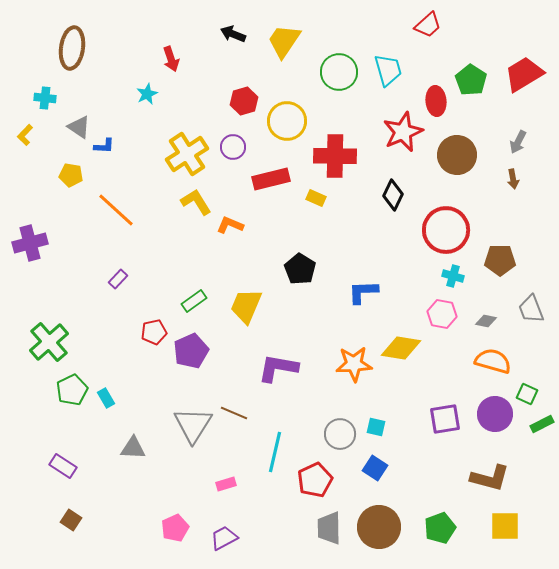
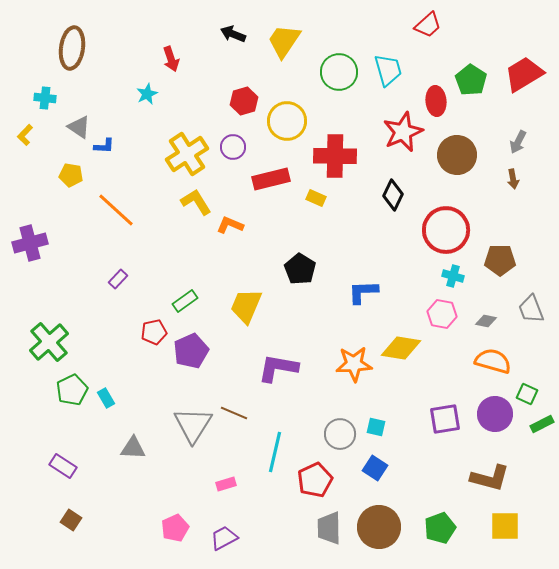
green rectangle at (194, 301): moved 9 px left
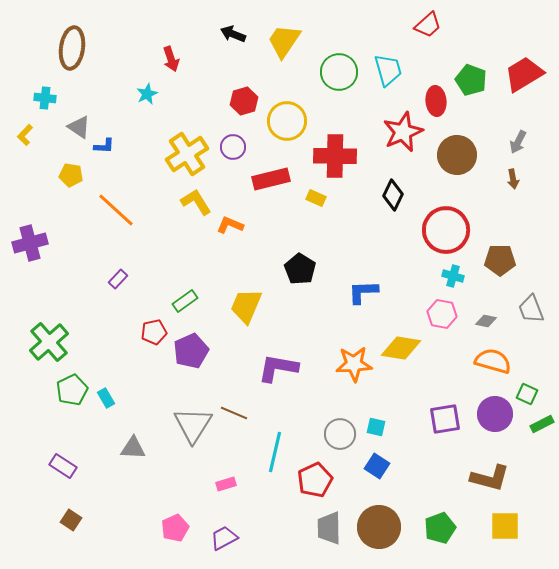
green pentagon at (471, 80): rotated 12 degrees counterclockwise
blue square at (375, 468): moved 2 px right, 2 px up
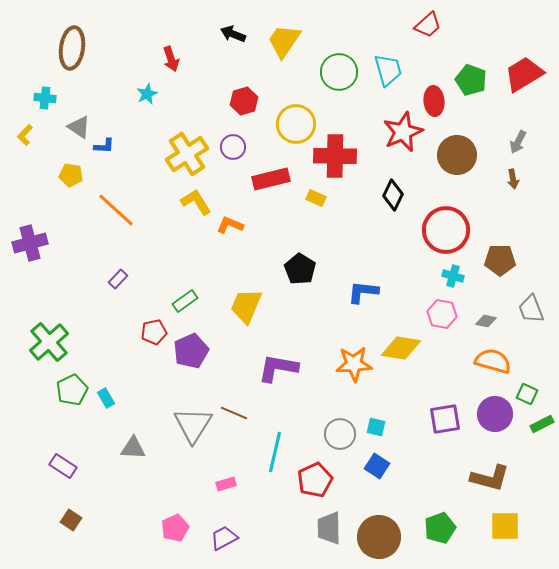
red ellipse at (436, 101): moved 2 px left
yellow circle at (287, 121): moved 9 px right, 3 px down
blue L-shape at (363, 292): rotated 8 degrees clockwise
brown circle at (379, 527): moved 10 px down
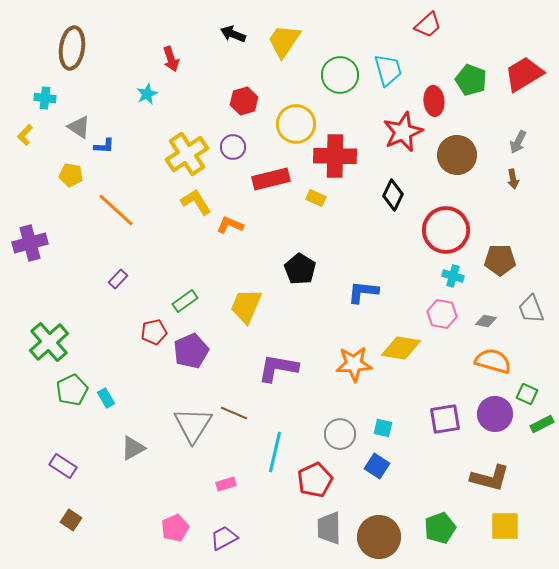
green circle at (339, 72): moved 1 px right, 3 px down
cyan square at (376, 427): moved 7 px right, 1 px down
gray triangle at (133, 448): rotated 32 degrees counterclockwise
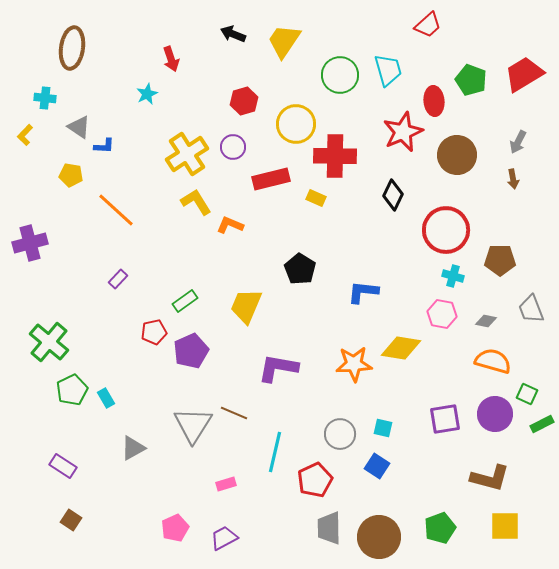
green cross at (49, 342): rotated 9 degrees counterclockwise
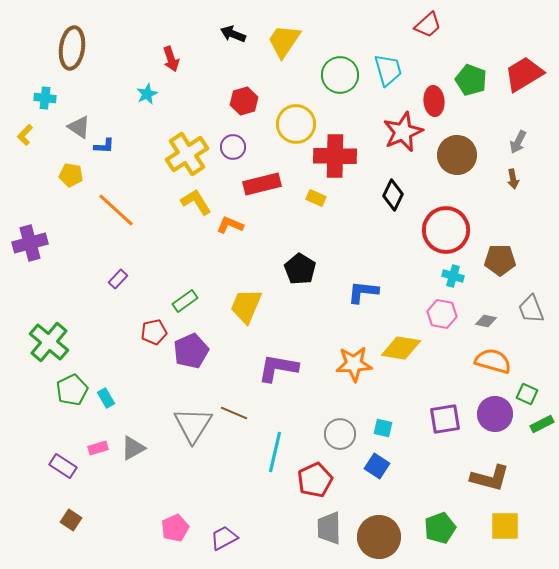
red rectangle at (271, 179): moved 9 px left, 5 px down
pink rectangle at (226, 484): moved 128 px left, 36 px up
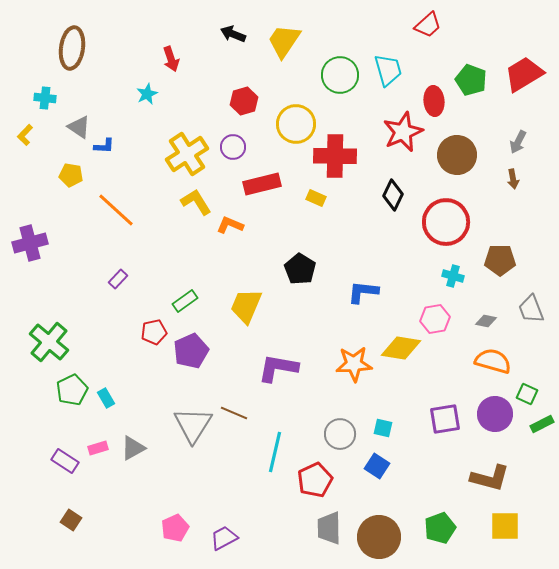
red circle at (446, 230): moved 8 px up
pink hexagon at (442, 314): moved 7 px left, 5 px down; rotated 20 degrees counterclockwise
purple rectangle at (63, 466): moved 2 px right, 5 px up
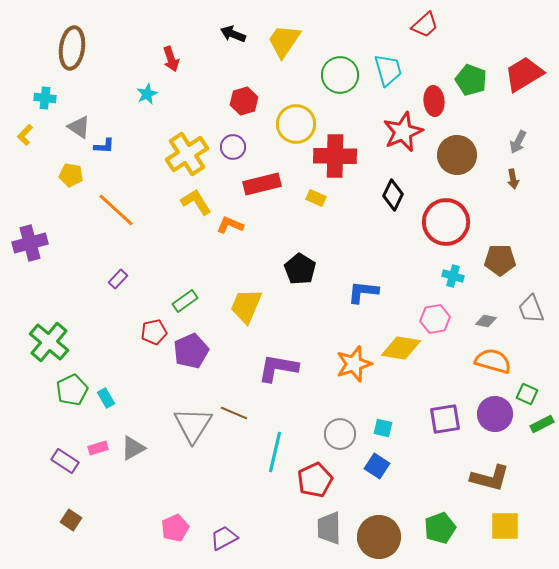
red trapezoid at (428, 25): moved 3 px left
orange star at (354, 364): rotated 15 degrees counterclockwise
